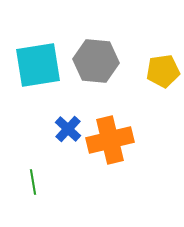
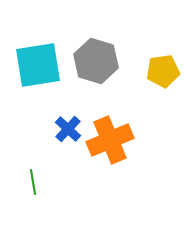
gray hexagon: rotated 12 degrees clockwise
orange cross: rotated 9 degrees counterclockwise
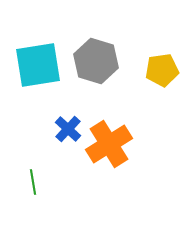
yellow pentagon: moved 1 px left, 1 px up
orange cross: moved 1 px left, 4 px down; rotated 9 degrees counterclockwise
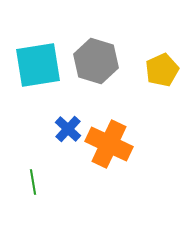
yellow pentagon: rotated 16 degrees counterclockwise
orange cross: rotated 33 degrees counterclockwise
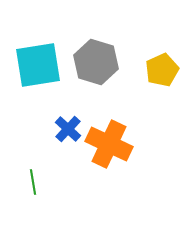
gray hexagon: moved 1 px down
